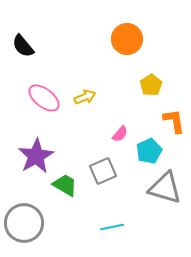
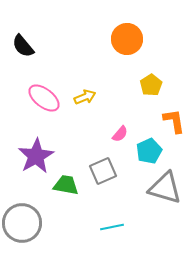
green trapezoid: moved 1 px right; rotated 20 degrees counterclockwise
gray circle: moved 2 px left
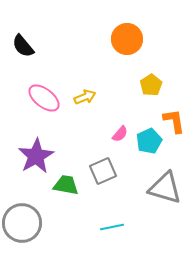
cyan pentagon: moved 10 px up
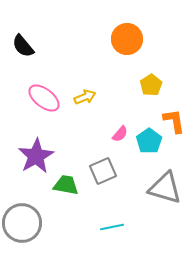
cyan pentagon: rotated 10 degrees counterclockwise
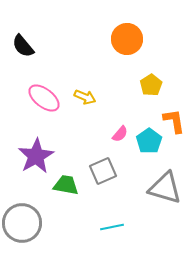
yellow arrow: rotated 45 degrees clockwise
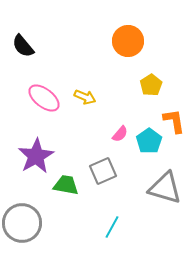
orange circle: moved 1 px right, 2 px down
cyan line: rotated 50 degrees counterclockwise
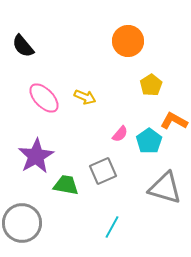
pink ellipse: rotated 8 degrees clockwise
orange L-shape: rotated 52 degrees counterclockwise
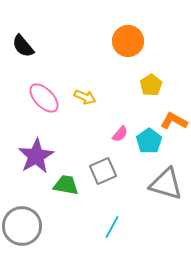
gray triangle: moved 1 px right, 4 px up
gray circle: moved 3 px down
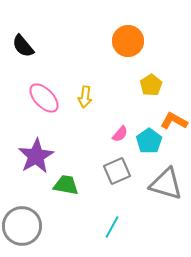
yellow arrow: rotated 75 degrees clockwise
gray square: moved 14 px right
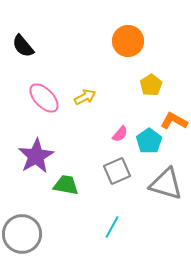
yellow arrow: rotated 125 degrees counterclockwise
gray circle: moved 8 px down
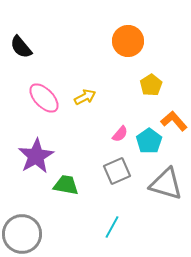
black semicircle: moved 2 px left, 1 px down
orange L-shape: rotated 20 degrees clockwise
